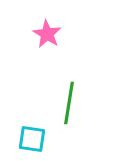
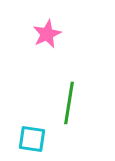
pink star: rotated 16 degrees clockwise
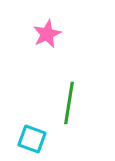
cyan square: rotated 12 degrees clockwise
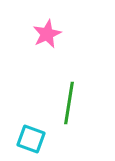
cyan square: moved 1 px left
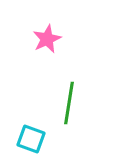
pink star: moved 5 px down
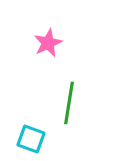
pink star: moved 1 px right, 4 px down
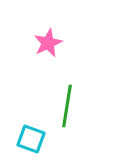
green line: moved 2 px left, 3 px down
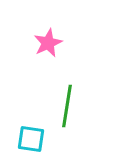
cyan square: rotated 12 degrees counterclockwise
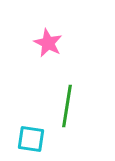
pink star: rotated 20 degrees counterclockwise
